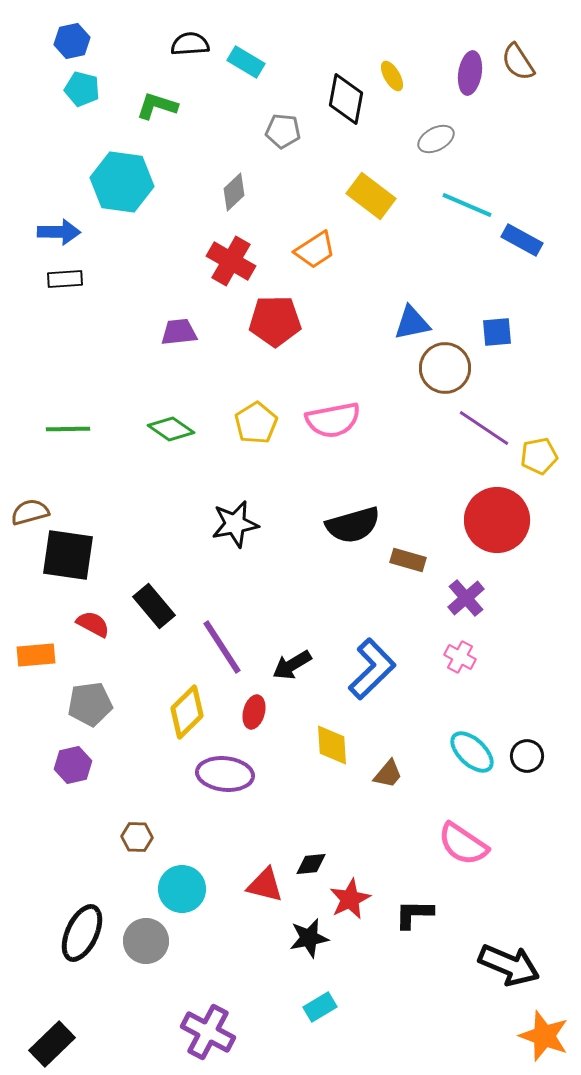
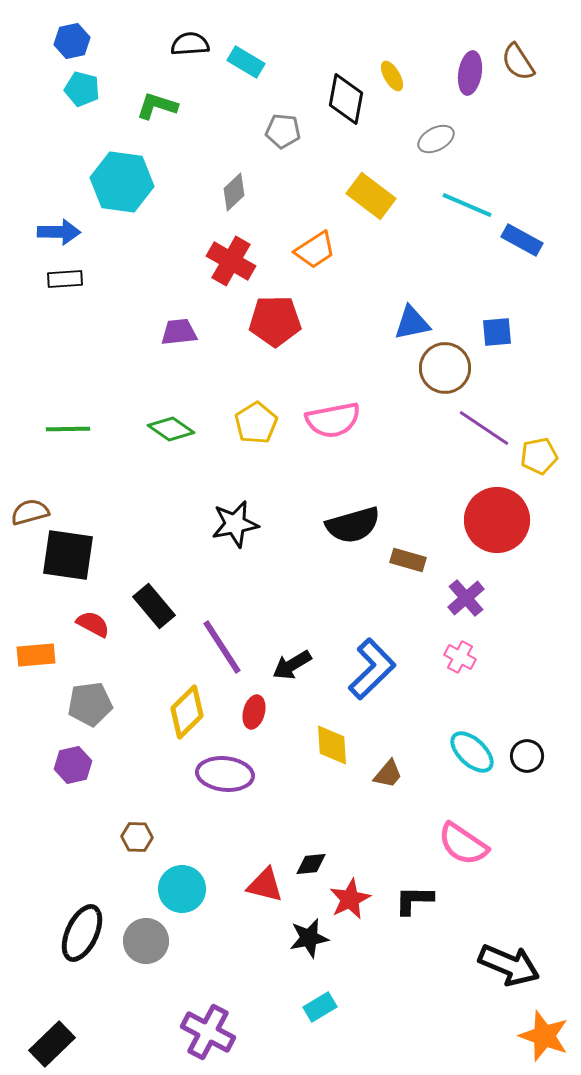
black L-shape at (414, 914): moved 14 px up
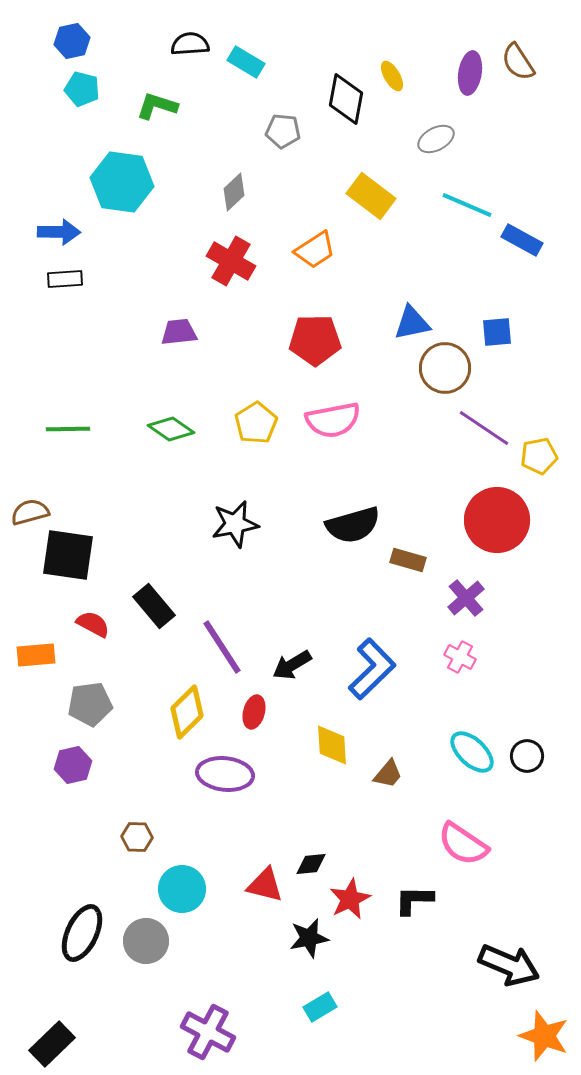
red pentagon at (275, 321): moved 40 px right, 19 px down
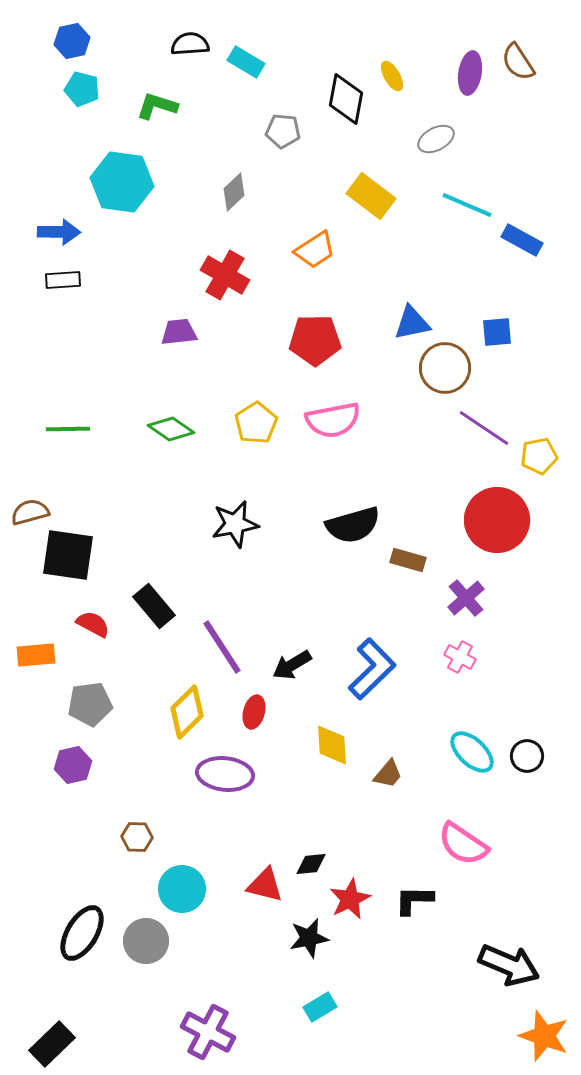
red cross at (231, 261): moved 6 px left, 14 px down
black rectangle at (65, 279): moved 2 px left, 1 px down
black ellipse at (82, 933): rotated 6 degrees clockwise
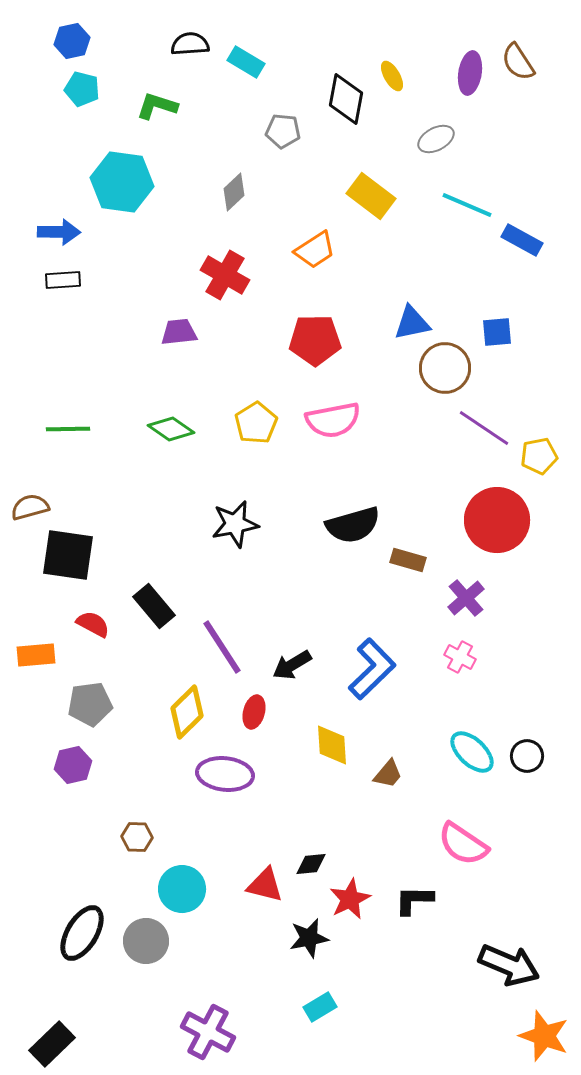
brown semicircle at (30, 512): moved 5 px up
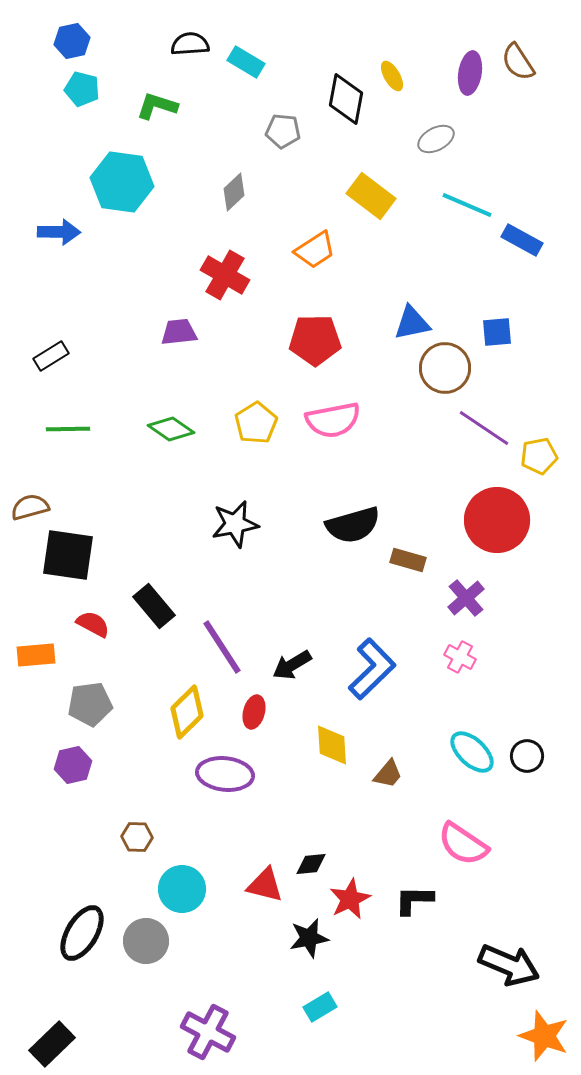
black rectangle at (63, 280): moved 12 px left, 76 px down; rotated 28 degrees counterclockwise
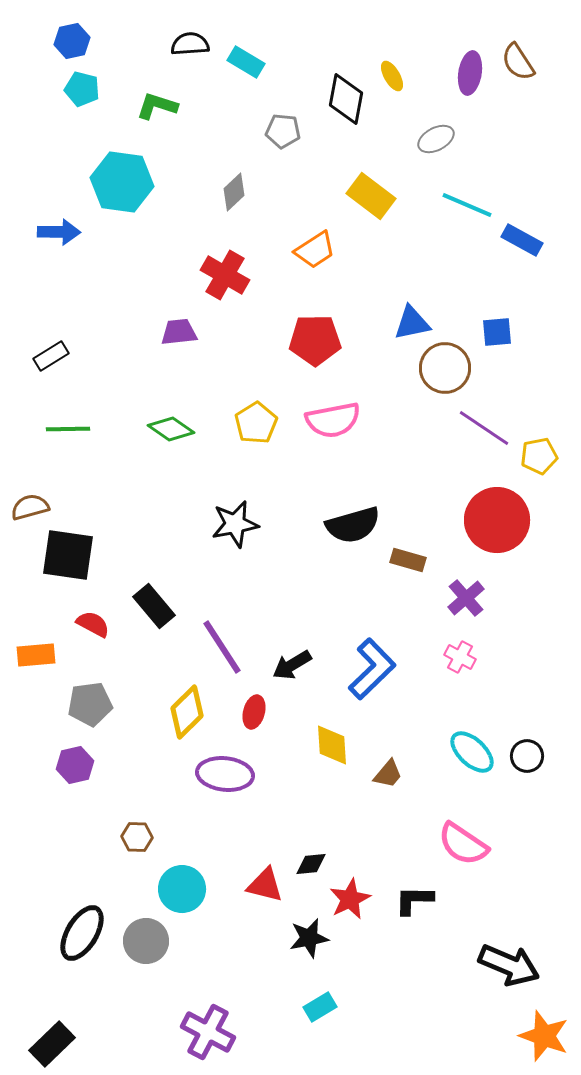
purple hexagon at (73, 765): moved 2 px right
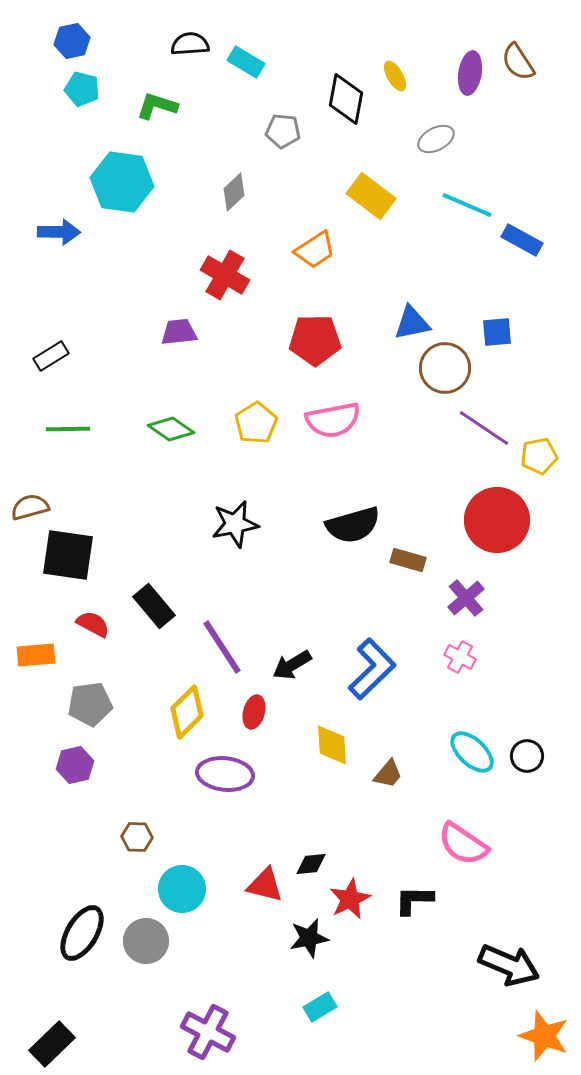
yellow ellipse at (392, 76): moved 3 px right
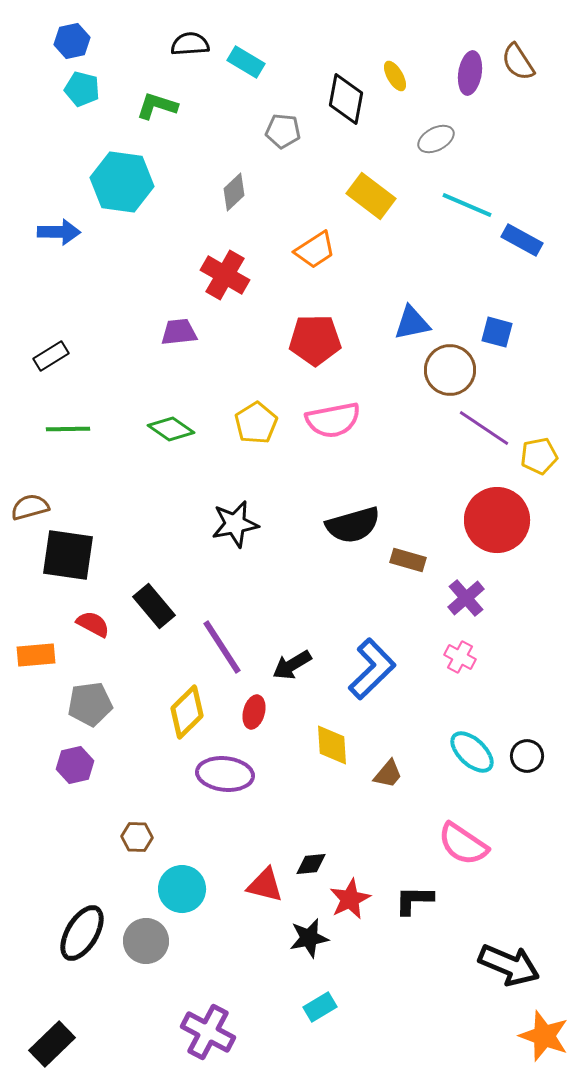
blue square at (497, 332): rotated 20 degrees clockwise
brown circle at (445, 368): moved 5 px right, 2 px down
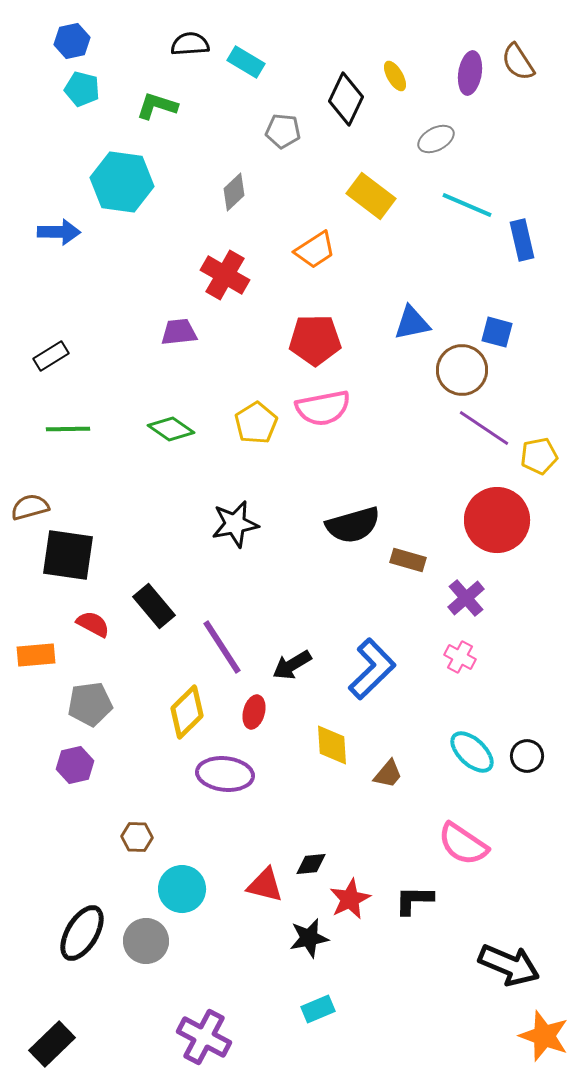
black diamond at (346, 99): rotated 15 degrees clockwise
blue rectangle at (522, 240): rotated 48 degrees clockwise
brown circle at (450, 370): moved 12 px right
pink semicircle at (333, 420): moved 10 px left, 12 px up
cyan rectangle at (320, 1007): moved 2 px left, 2 px down; rotated 8 degrees clockwise
purple cross at (208, 1032): moved 4 px left, 5 px down
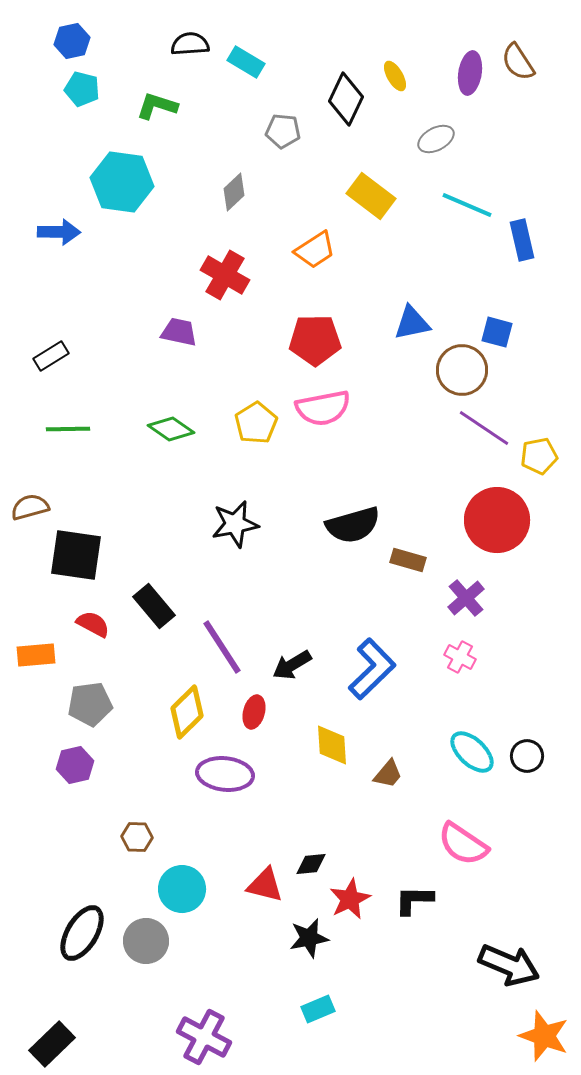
purple trapezoid at (179, 332): rotated 18 degrees clockwise
black square at (68, 555): moved 8 px right
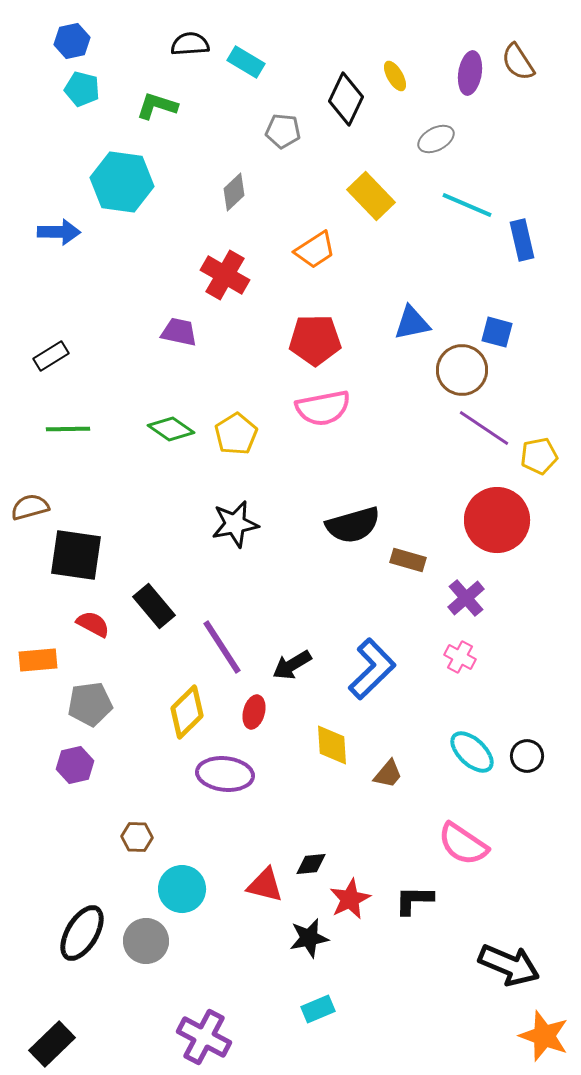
yellow rectangle at (371, 196): rotated 9 degrees clockwise
yellow pentagon at (256, 423): moved 20 px left, 11 px down
orange rectangle at (36, 655): moved 2 px right, 5 px down
